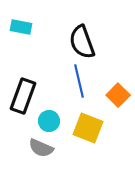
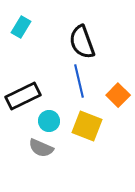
cyan rectangle: rotated 70 degrees counterclockwise
black rectangle: rotated 44 degrees clockwise
yellow square: moved 1 px left, 2 px up
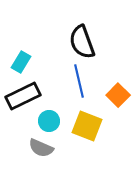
cyan rectangle: moved 35 px down
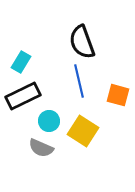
orange square: rotated 30 degrees counterclockwise
yellow square: moved 4 px left, 5 px down; rotated 12 degrees clockwise
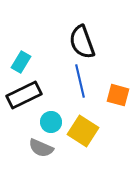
blue line: moved 1 px right
black rectangle: moved 1 px right, 1 px up
cyan circle: moved 2 px right, 1 px down
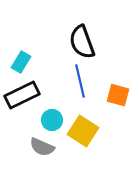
black rectangle: moved 2 px left
cyan circle: moved 1 px right, 2 px up
gray semicircle: moved 1 px right, 1 px up
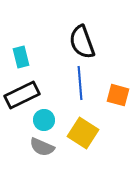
cyan rectangle: moved 5 px up; rotated 45 degrees counterclockwise
blue line: moved 2 px down; rotated 8 degrees clockwise
cyan circle: moved 8 px left
yellow square: moved 2 px down
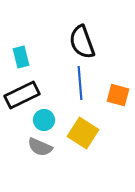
gray semicircle: moved 2 px left
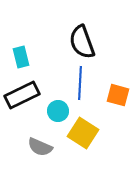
blue line: rotated 8 degrees clockwise
cyan circle: moved 14 px right, 9 px up
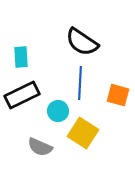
black semicircle: rotated 36 degrees counterclockwise
cyan rectangle: rotated 10 degrees clockwise
